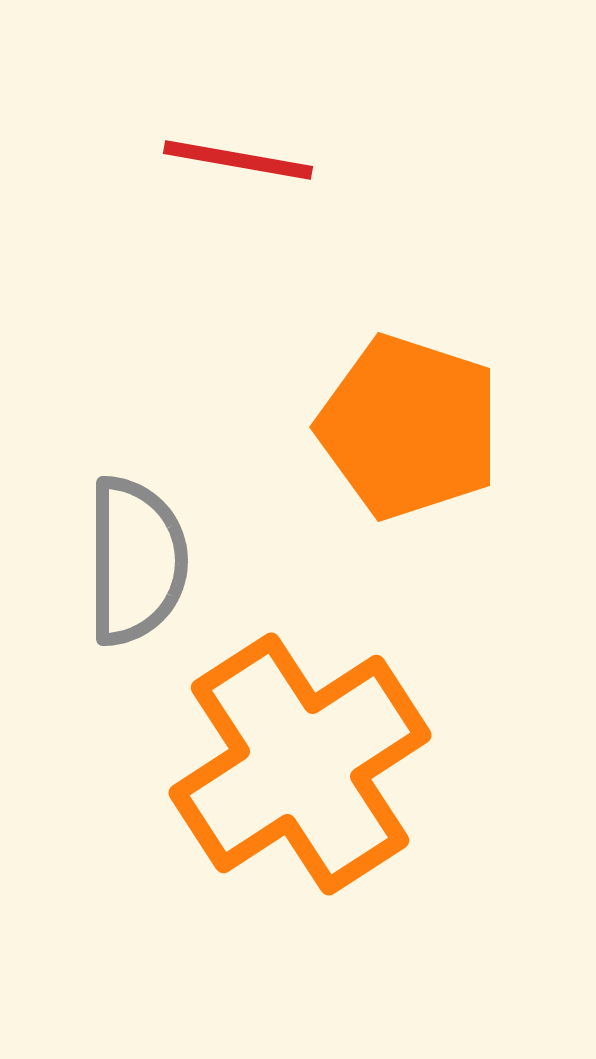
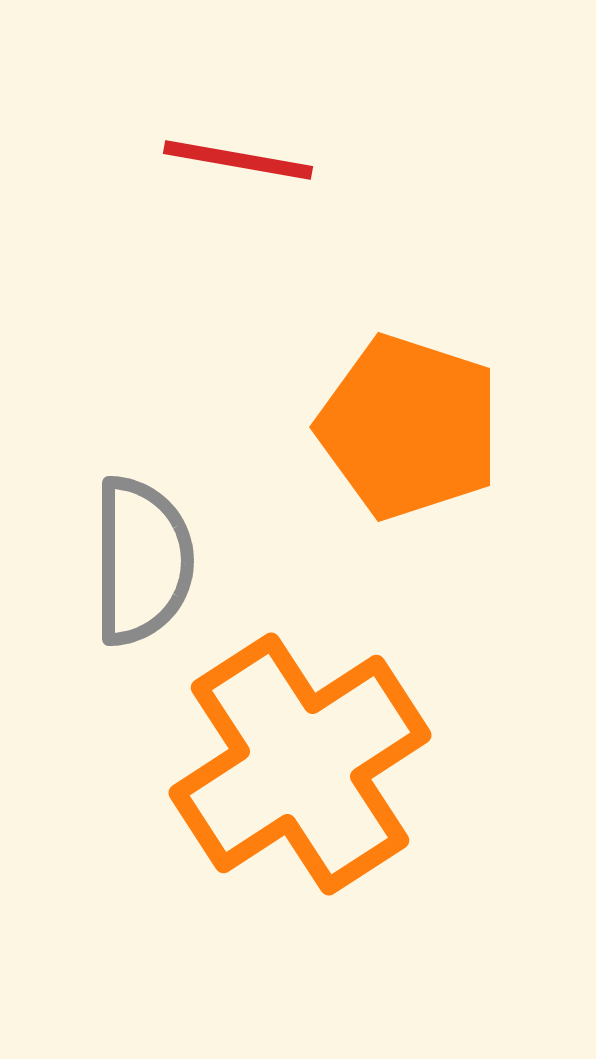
gray semicircle: moved 6 px right
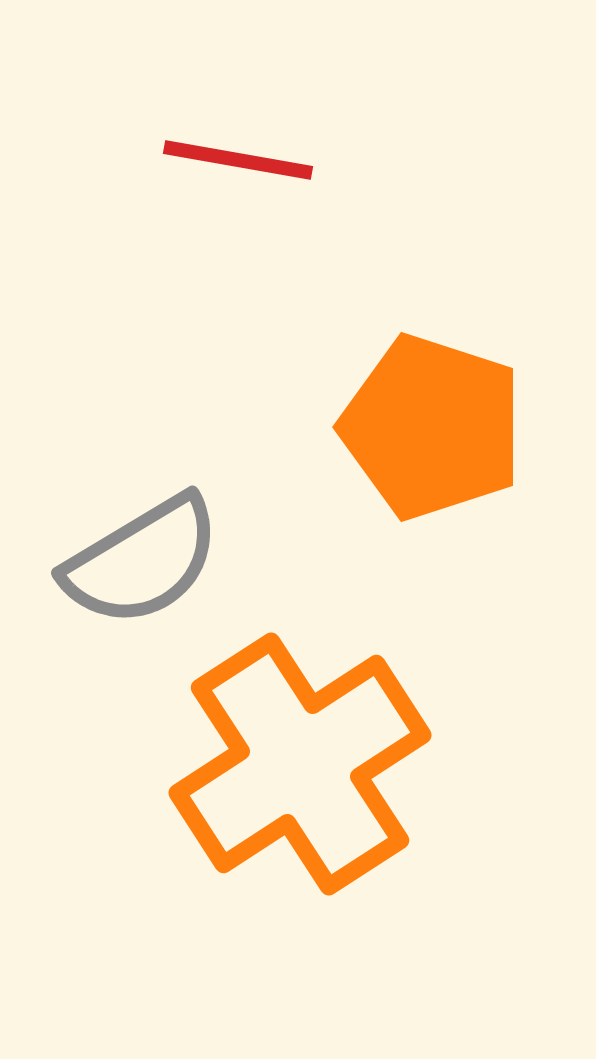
orange pentagon: moved 23 px right
gray semicircle: rotated 59 degrees clockwise
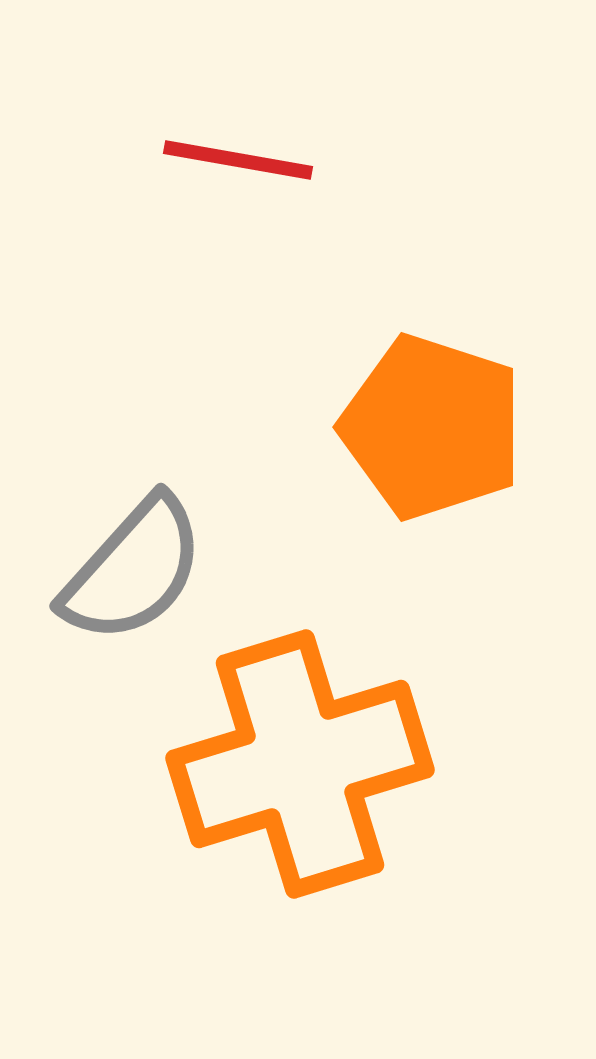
gray semicircle: moved 9 px left, 9 px down; rotated 17 degrees counterclockwise
orange cross: rotated 16 degrees clockwise
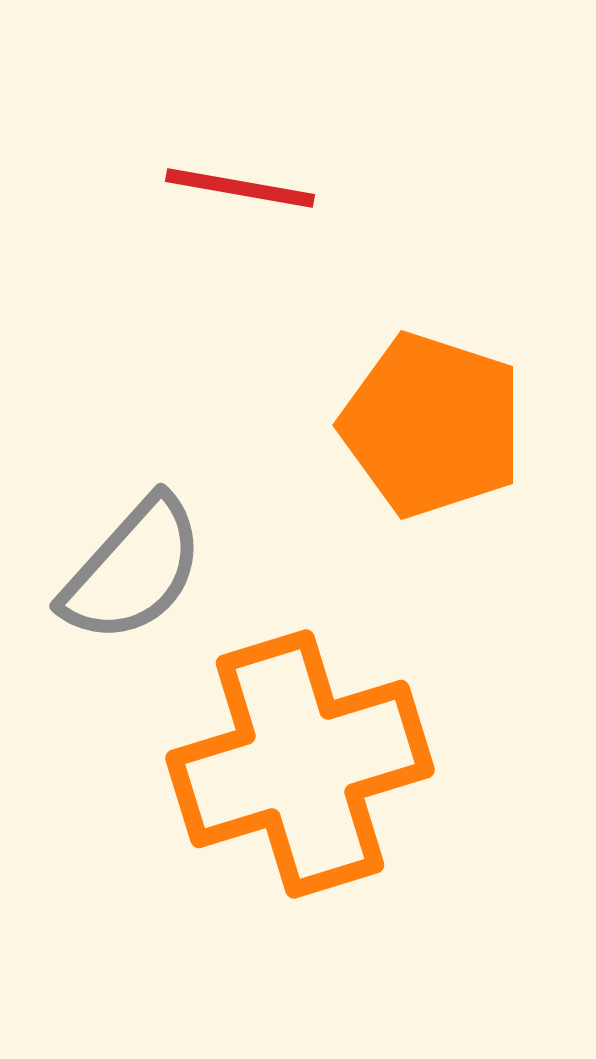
red line: moved 2 px right, 28 px down
orange pentagon: moved 2 px up
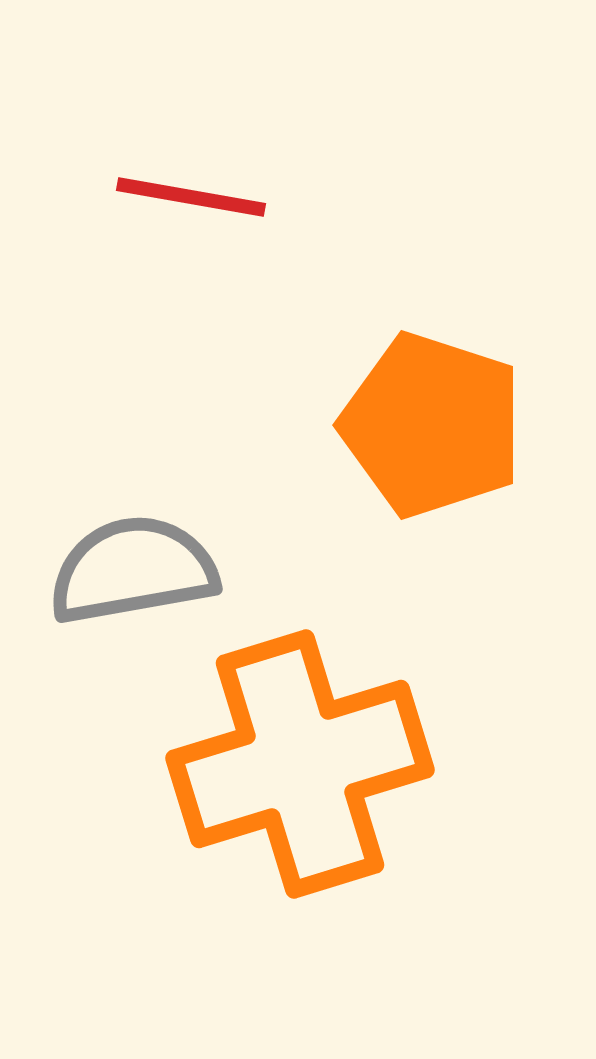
red line: moved 49 px left, 9 px down
gray semicircle: rotated 142 degrees counterclockwise
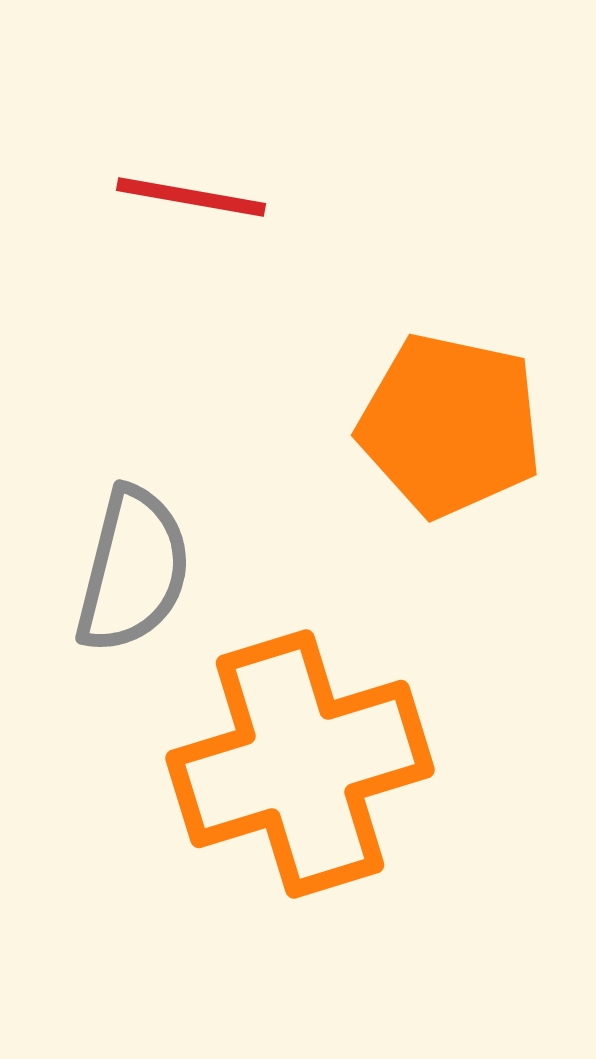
orange pentagon: moved 18 px right; rotated 6 degrees counterclockwise
gray semicircle: rotated 114 degrees clockwise
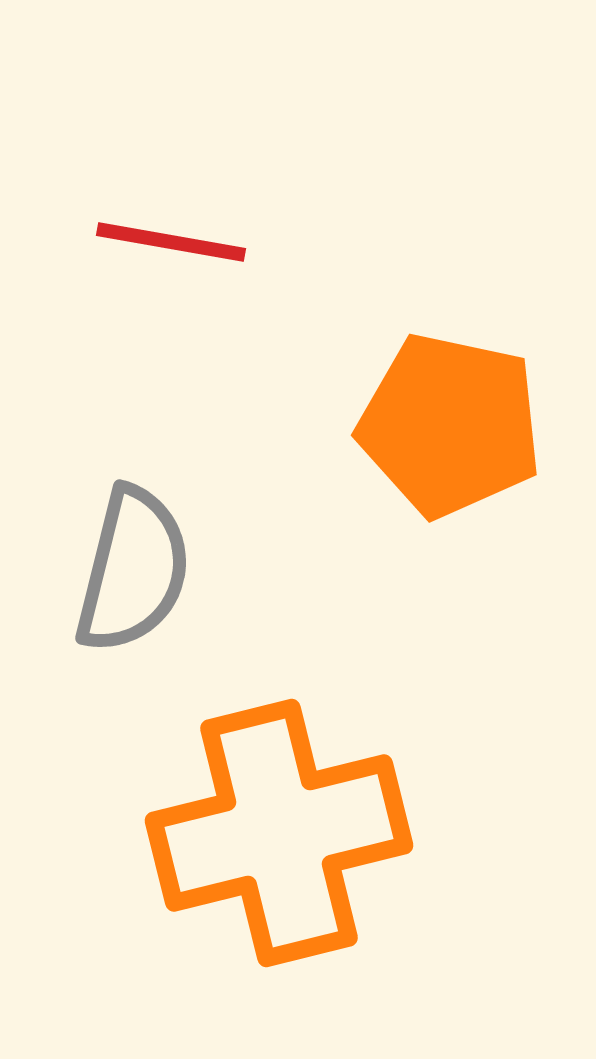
red line: moved 20 px left, 45 px down
orange cross: moved 21 px left, 69 px down; rotated 3 degrees clockwise
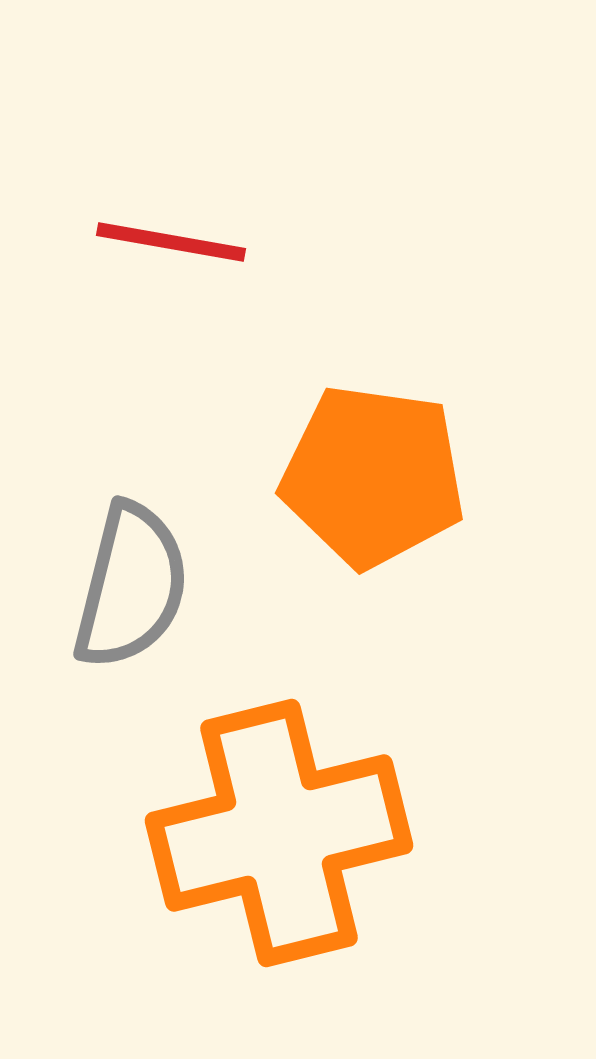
orange pentagon: moved 77 px left, 51 px down; rotated 4 degrees counterclockwise
gray semicircle: moved 2 px left, 16 px down
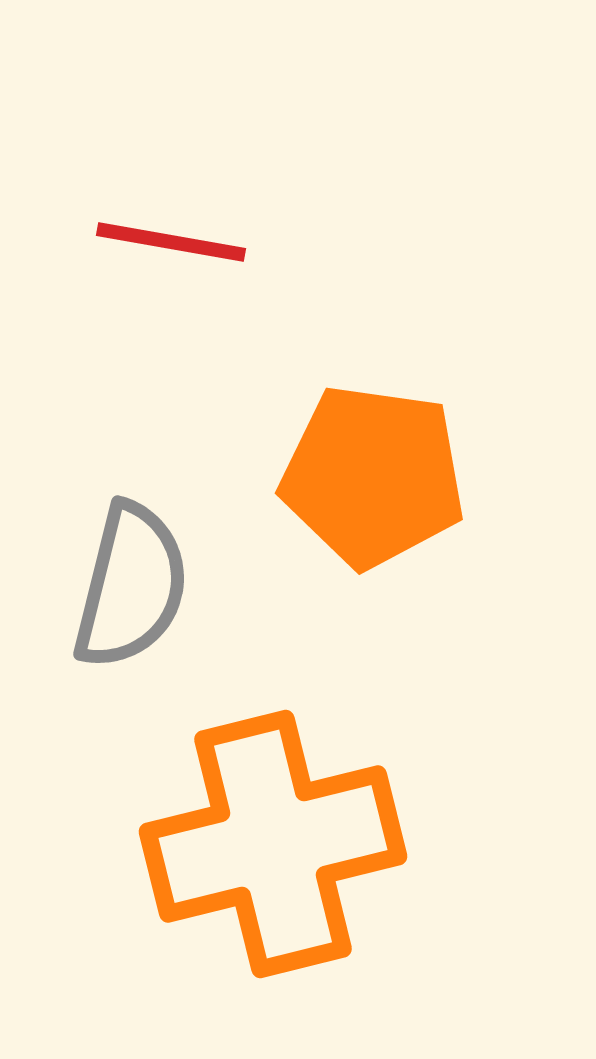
orange cross: moved 6 px left, 11 px down
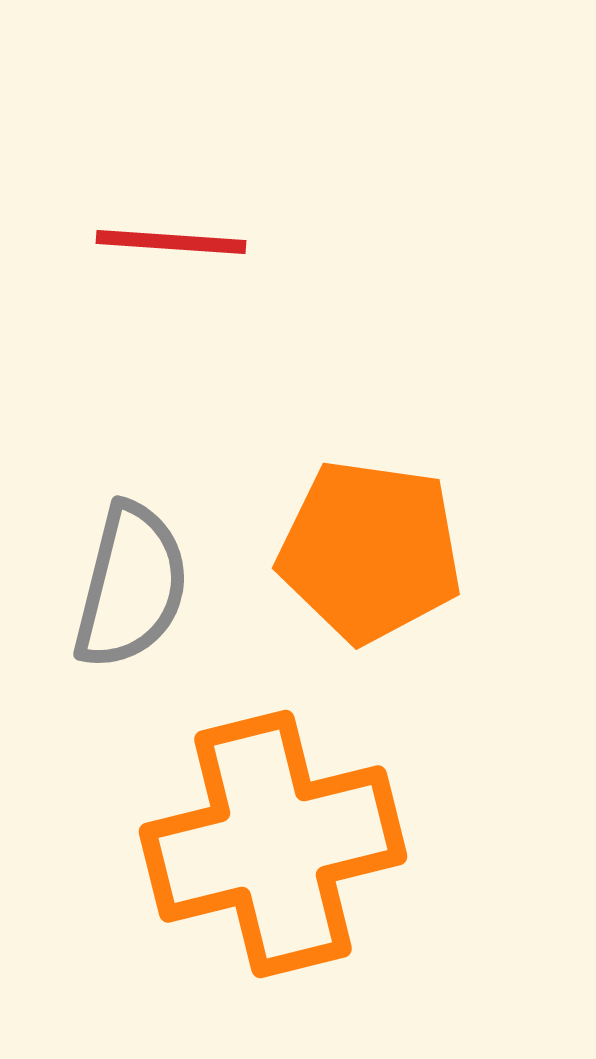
red line: rotated 6 degrees counterclockwise
orange pentagon: moved 3 px left, 75 px down
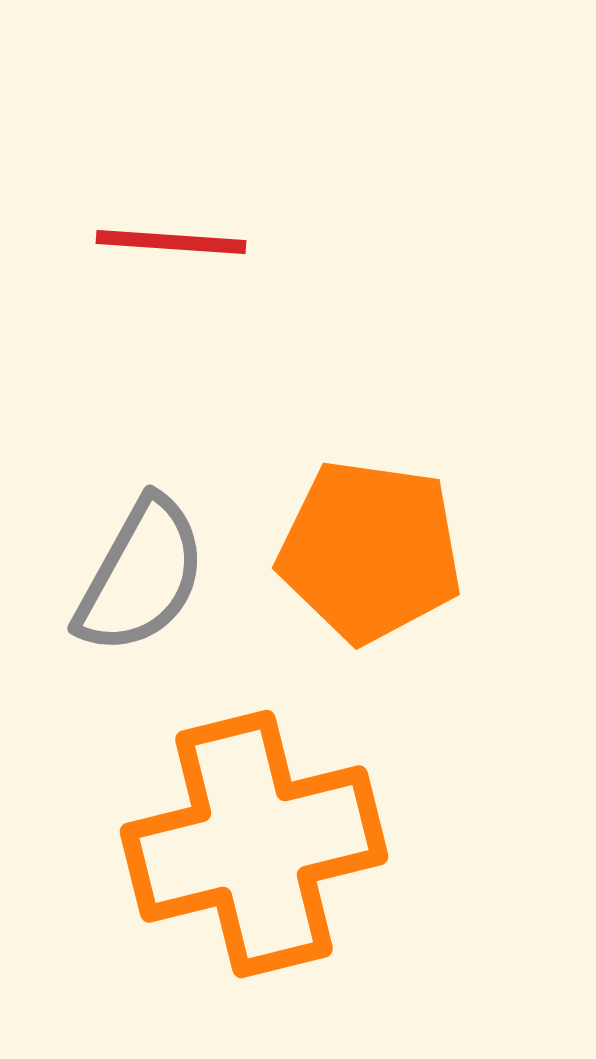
gray semicircle: moved 10 px right, 10 px up; rotated 15 degrees clockwise
orange cross: moved 19 px left
